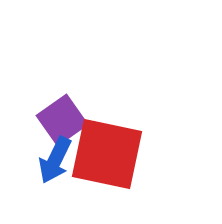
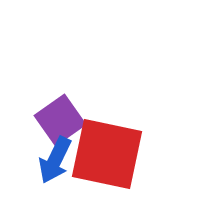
purple square: moved 2 px left
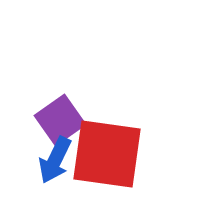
red square: rotated 4 degrees counterclockwise
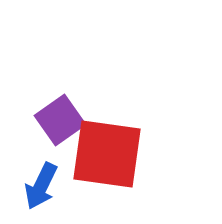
blue arrow: moved 14 px left, 26 px down
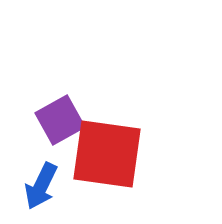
purple square: rotated 6 degrees clockwise
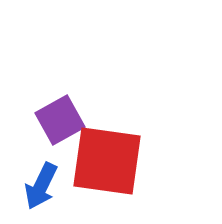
red square: moved 7 px down
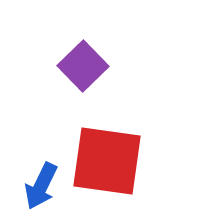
purple square: moved 23 px right, 54 px up; rotated 15 degrees counterclockwise
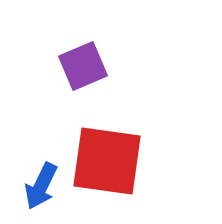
purple square: rotated 21 degrees clockwise
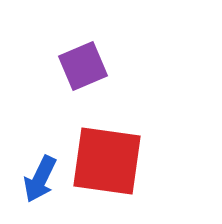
blue arrow: moved 1 px left, 7 px up
